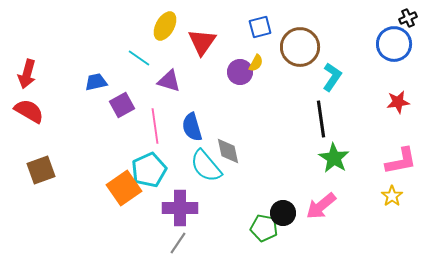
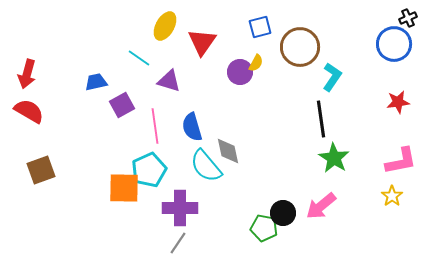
orange square: rotated 36 degrees clockwise
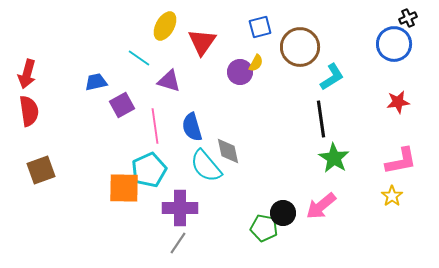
cyan L-shape: rotated 24 degrees clockwise
red semicircle: rotated 52 degrees clockwise
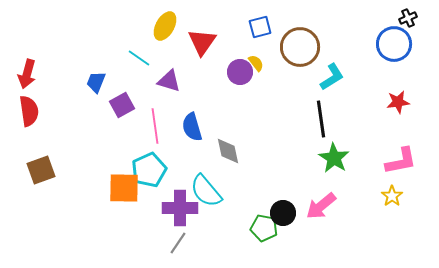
yellow semicircle: rotated 66 degrees counterclockwise
blue trapezoid: rotated 55 degrees counterclockwise
cyan semicircle: moved 25 px down
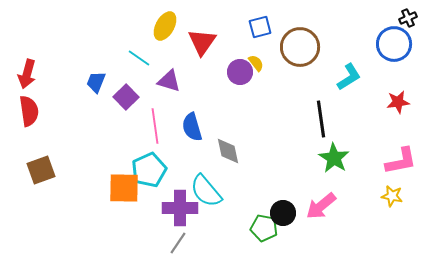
cyan L-shape: moved 17 px right
purple square: moved 4 px right, 8 px up; rotated 15 degrees counterclockwise
yellow star: rotated 25 degrees counterclockwise
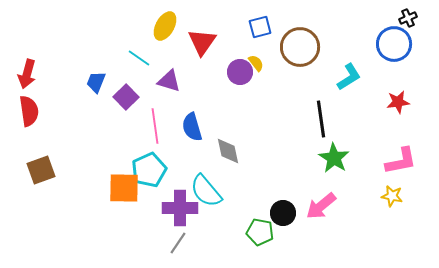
green pentagon: moved 4 px left, 4 px down
